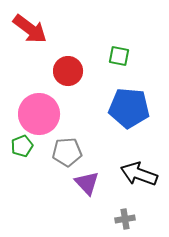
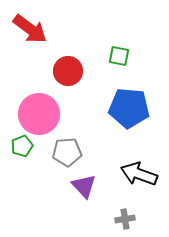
purple triangle: moved 3 px left, 3 px down
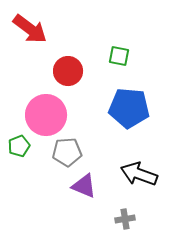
pink circle: moved 7 px right, 1 px down
green pentagon: moved 3 px left
purple triangle: rotated 24 degrees counterclockwise
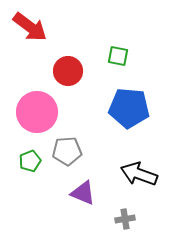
red arrow: moved 2 px up
green square: moved 1 px left
pink circle: moved 9 px left, 3 px up
green pentagon: moved 11 px right, 15 px down
gray pentagon: moved 1 px up
purple triangle: moved 1 px left, 7 px down
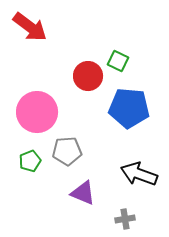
green square: moved 5 px down; rotated 15 degrees clockwise
red circle: moved 20 px right, 5 px down
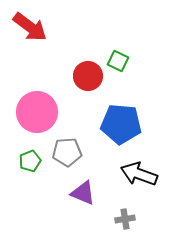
blue pentagon: moved 8 px left, 16 px down
gray pentagon: moved 1 px down
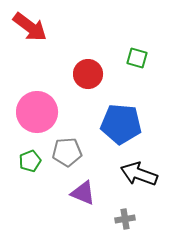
green square: moved 19 px right, 3 px up; rotated 10 degrees counterclockwise
red circle: moved 2 px up
